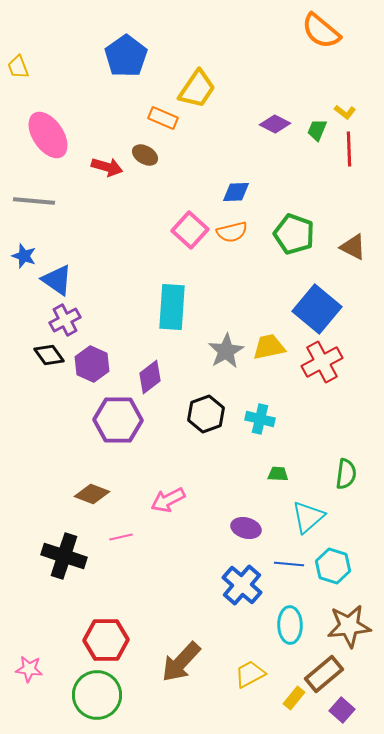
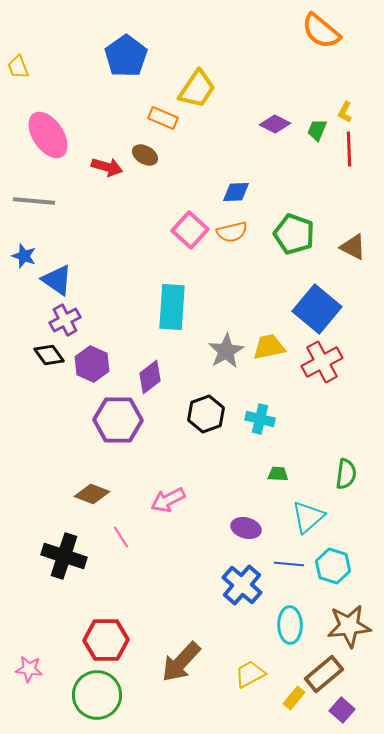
yellow L-shape at (345, 112): rotated 80 degrees clockwise
pink line at (121, 537): rotated 70 degrees clockwise
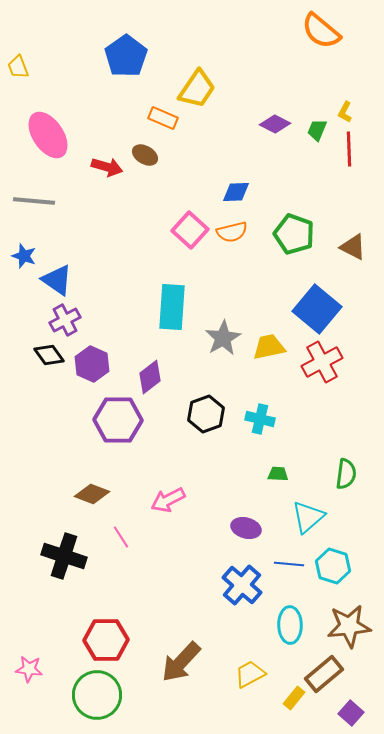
gray star at (226, 351): moved 3 px left, 13 px up
purple square at (342, 710): moved 9 px right, 3 px down
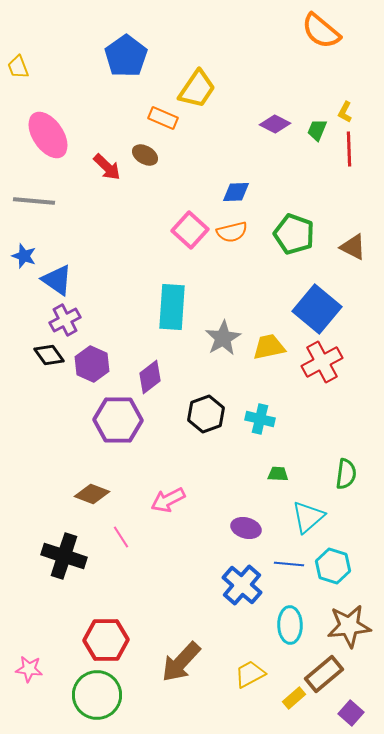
red arrow at (107, 167): rotated 28 degrees clockwise
yellow rectangle at (294, 698): rotated 10 degrees clockwise
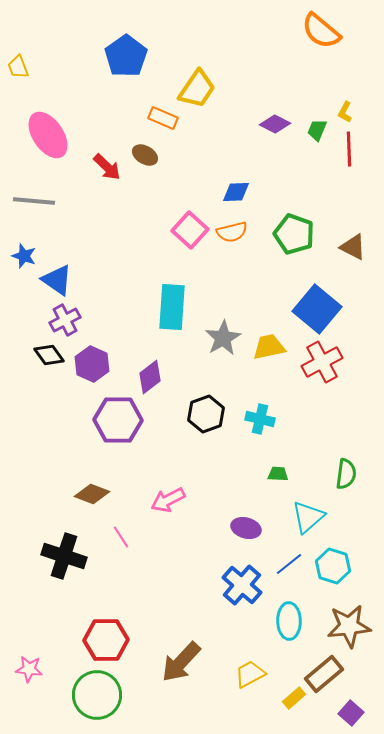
blue line at (289, 564): rotated 44 degrees counterclockwise
cyan ellipse at (290, 625): moved 1 px left, 4 px up
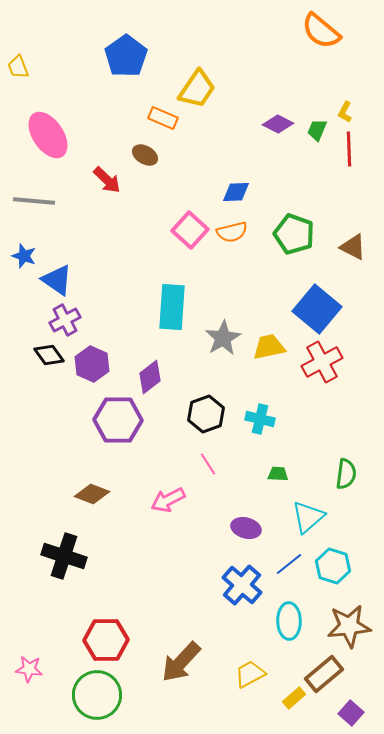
purple diamond at (275, 124): moved 3 px right
red arrow at (107, 167): moved 13 px down
pink line at (121, 537): moved 87 px right, 73 px up
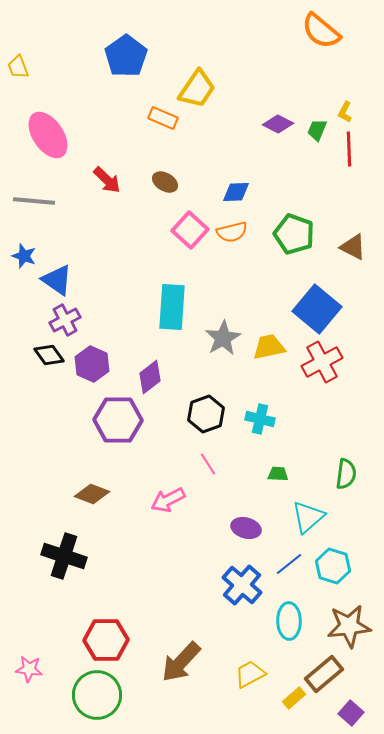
brown ellipse at (145, 155): moved 20 px right, 27 px down
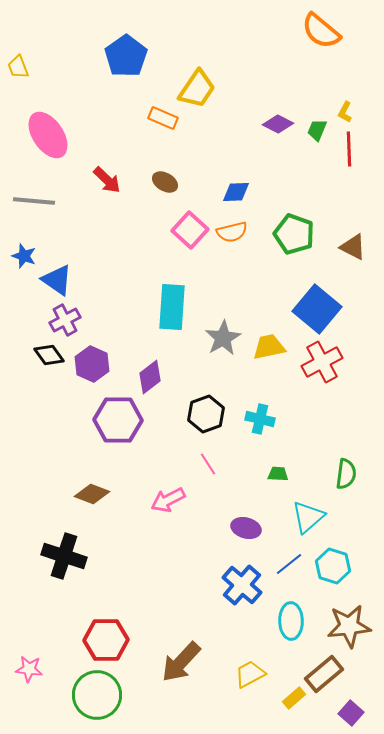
cyan ellipse at (289, 621): moved 2 px right
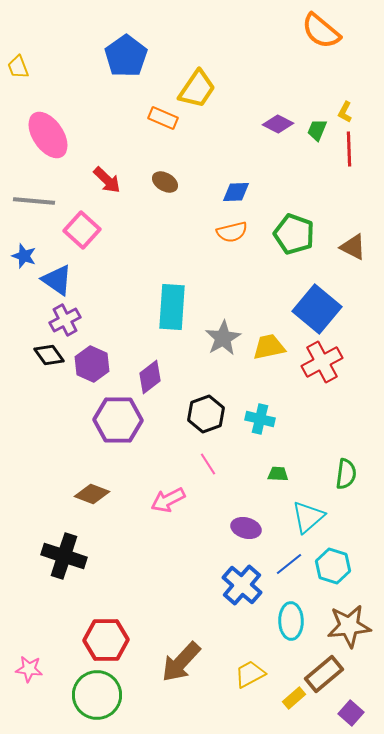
pink square at (190, 230): moved 108 px left
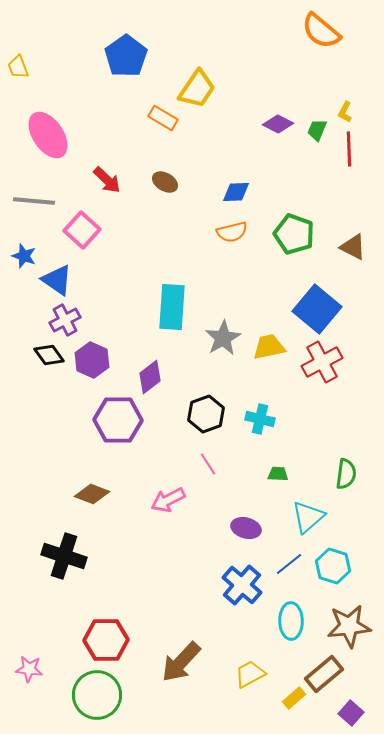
orange rectangle at (163, 118): rotated 8 degrees clockwise
purple hexagon at (92, 364): moved 4 px up
